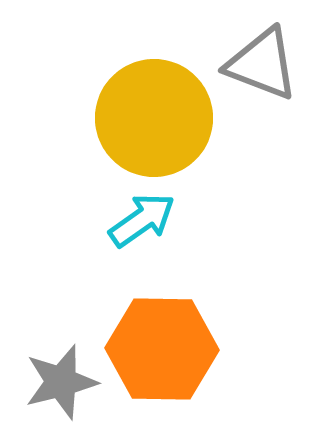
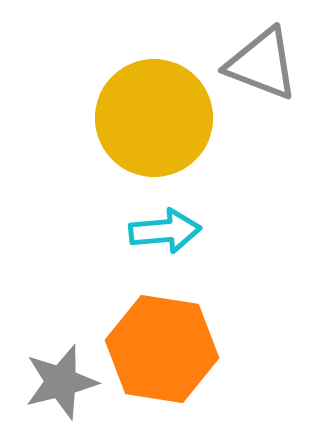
cyan arrow: moved 23 px right, 11 px down; rotated 30 degrees clockwise
orange hexagon: rotated 8 degrees clockwise
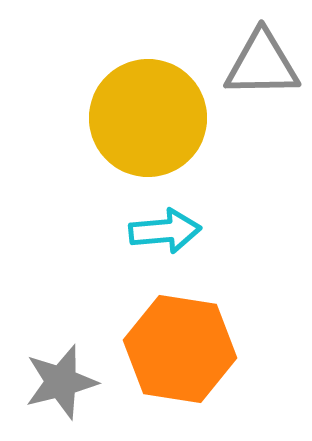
gray triangle: rotated 22 degrees counterclockwise
yellow circle: moved 6 px left
orange hexagon: moved 18 px right
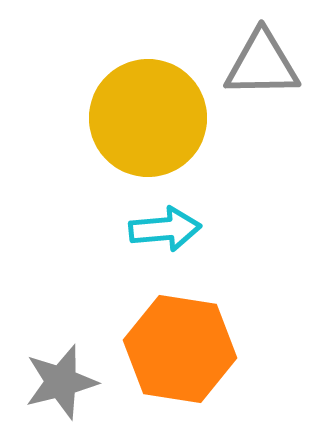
cyan arrow: moved 2 px up
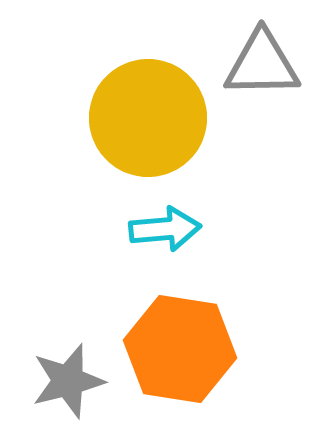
gray star: moved 7 px right, 1 px up
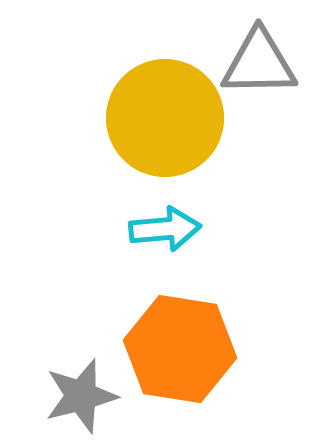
gray triangle: moved 3 px left, 1 px up
yellow circle: moved 17 px right
gray star: moved 13 px right, 15 px down
